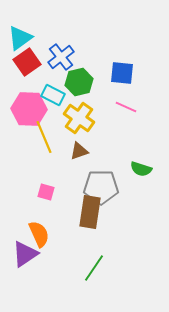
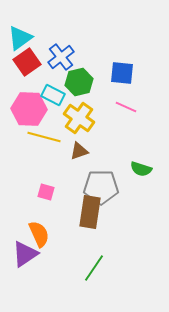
yellow line: rotated 52 degrees counterclockwise
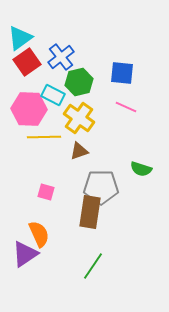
yellow line: rotated 16 degrees counterclockwise
green line: moved 1 px left, 2 px up
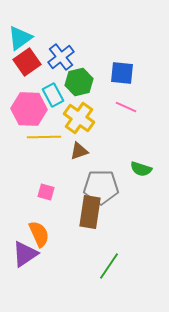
cyan rectangle: rotated 35 degrees clockwise
green line: moved 16 px right
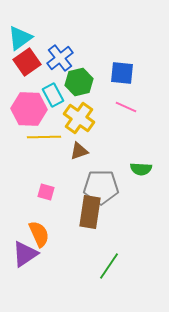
blue cross: moved 1 px left, 1 px down
green semicircle: rotated 15 degrees counterclockwise
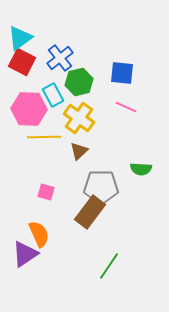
red square: moved 5 px left; rotated 28 degrees counterclockwise
brown triangle: rotated 24 degrees counterclockwise
brown rectangle: rotated 28 degrees clockwise
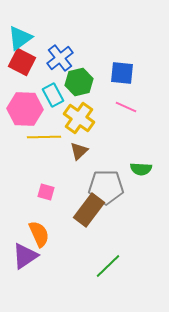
pink hexagon: moved 4 px left
gray pentagon: moved 5 px right
brown rectangle: moved 1 px left, 2 px up
purple triangle: moved 2 px down
green line: moved 1 px left; rotated 12 degrees clockwise
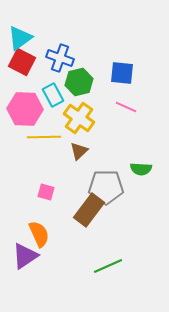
blue cross: rotated 32 degrees counterclockwise
green line: rotated 20 degrees clockwise
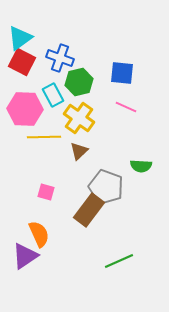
green semicircle: moved 3 px up
gray pentagon: rotated 20 degrees clockwise
green line: moved 11 px right, 5 px up
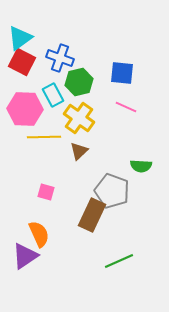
gray pentagon: moved 6 px right, 4 px down
brown rectangle: moved 3 px right, 5 px down; rotated 12 degrees counterclockwise
